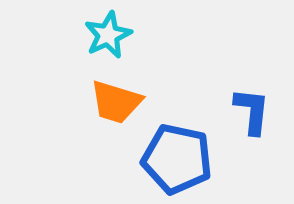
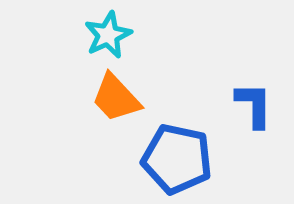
orange trapezoid: moved 4 px up; rotated 30 degrees clockwise
blue L-shape: moved 2 px right, 6 px up; rotated 6 degrees counterclockwise
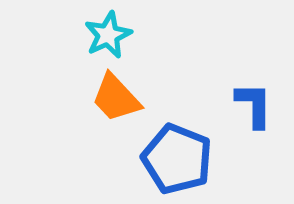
blue pentagon: rotated 10 degrees clockwise
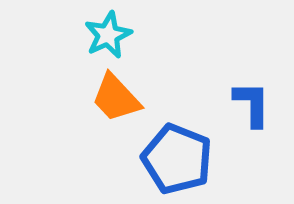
blue L-shape: moved 2 px left, 1 px up
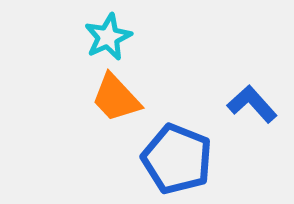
cyan star: moved 2 px down
blue L-shape: rotated 42 degrees counterclockwise
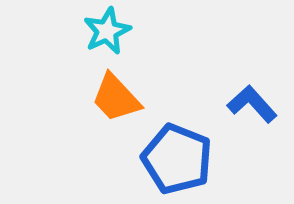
cyan star: moved 1 px left, 6 px up
